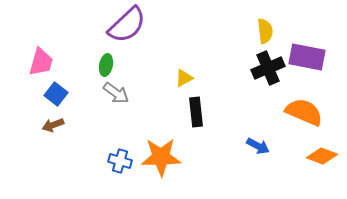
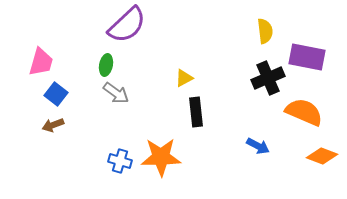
black cross: moved 10 px down
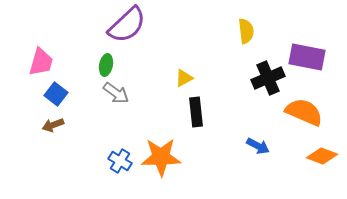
yellow semicircle: moved 19 px left
blue cross: rotated 15 degrees clockwise
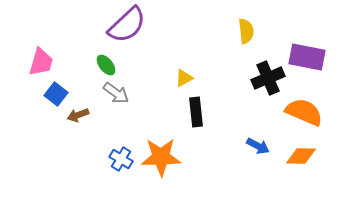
green ellipse: rotated 50 degrees counterclockwise
brown arrow: moved 25 px right, 10 px up
orange diamond: moved 21 px left; rotated 20 degrees counterclockwise
blue cross: moved 1 px right, 2 px up
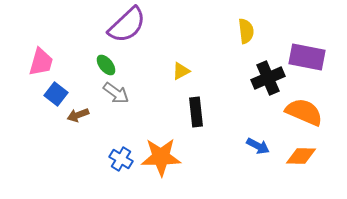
yellow triangle: moved 3 px left, 7 px up
